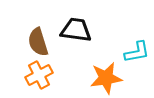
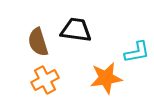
orange cross: moved 6 px right, 5 px down
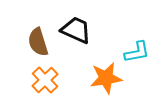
black trapezoid: rotated 16 degrees clockwise
orange cross: rotated 16 degrees counterclockwise
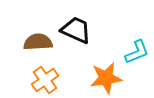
brown semicircle: rotated 104 degrees clockwise
cyan L-shape: rotated 12 degrees counterclockwise
orange cross: rotated 8 degrees clockwise
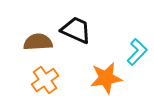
cyan L-shape: rotated 24 degrees counterclockwise
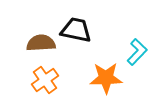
black trapezoid: rotated 12 degrees counterclockwise
brown semicircle: moved 3 px right, 1 px down
orange star: rotated 8 degrees clockwise
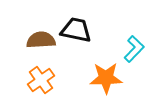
brown semicircle: moved 3 px up
cyan L-shape: moved 3 px left, 3 px up
orange cross: moved 4 px left
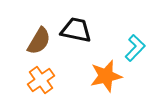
brown semicircle: moved 2 px left, 1 px down; rotated 124 degrees clockwise
cyan L-shape: moved 1 px right, 1 px up
orange star: moved 2 px up; rotated 12 degrees counterclockwise
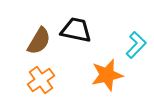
cyan L-shape: moved 1 px right, 3 px up
orange star: moved 1 px right, 1 px up
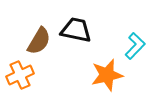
cyan L-shape: moved 1 px left, 1 px down
orange cross: moved 21 px left, 5 px up; rotated 12 degrees clockwise
